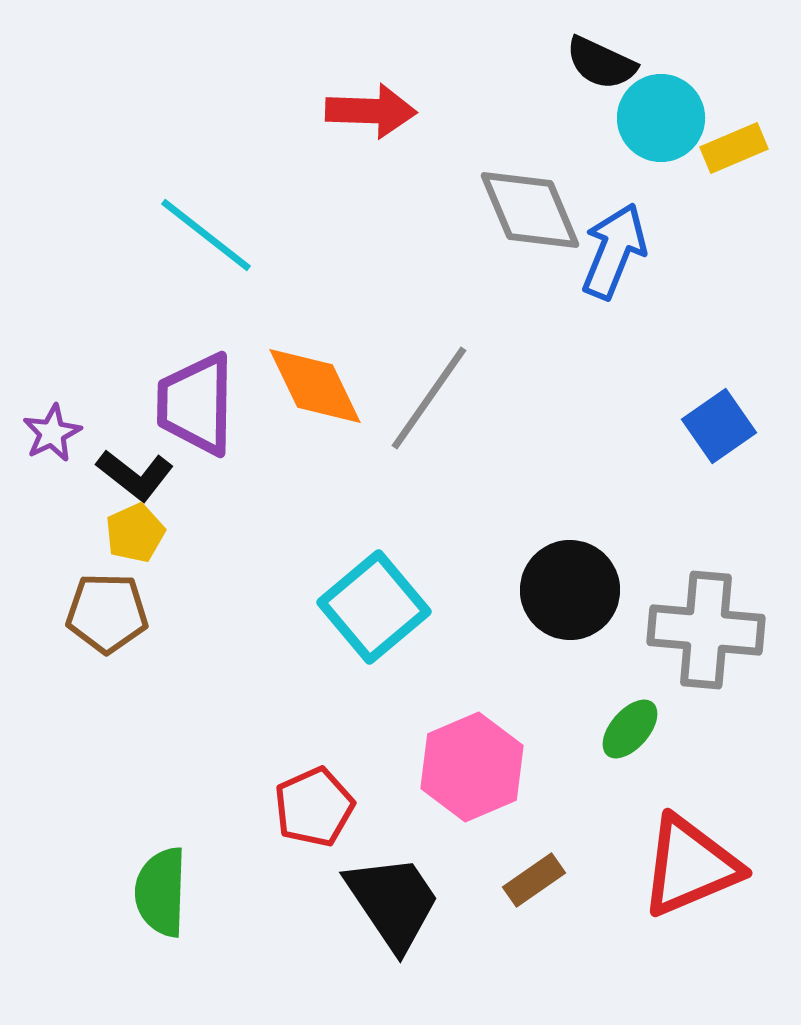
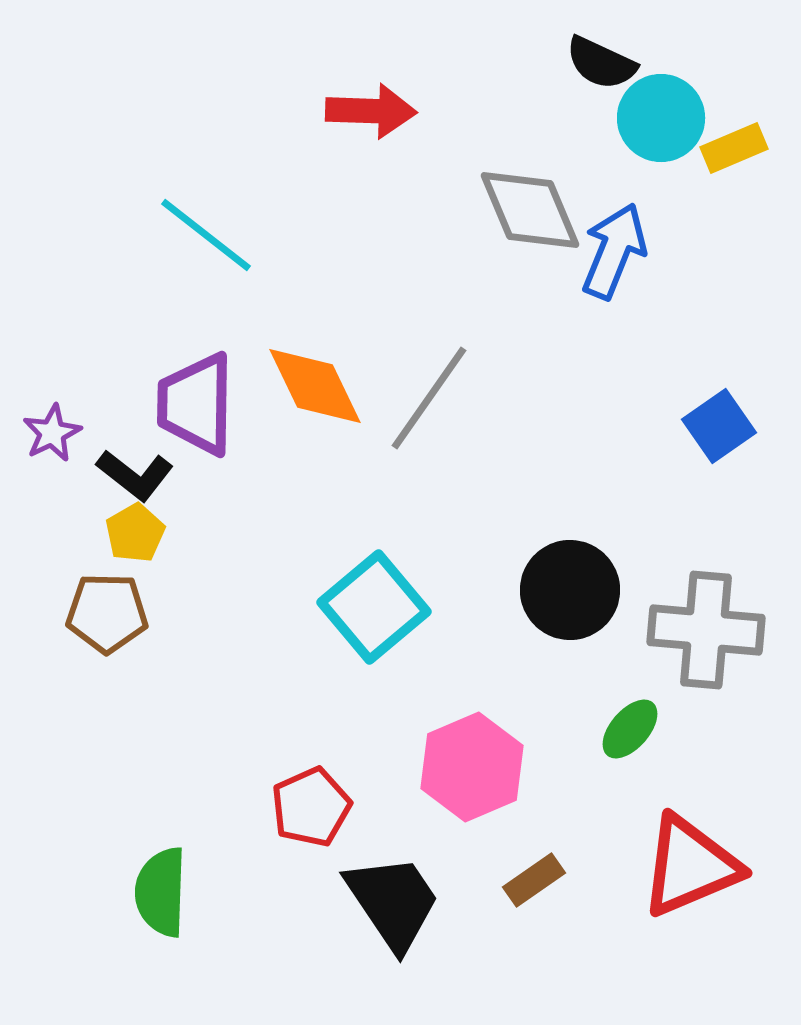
yellow pentagon: rotated 6 degrees counterclockwise
red pentagon: moved 3 px left
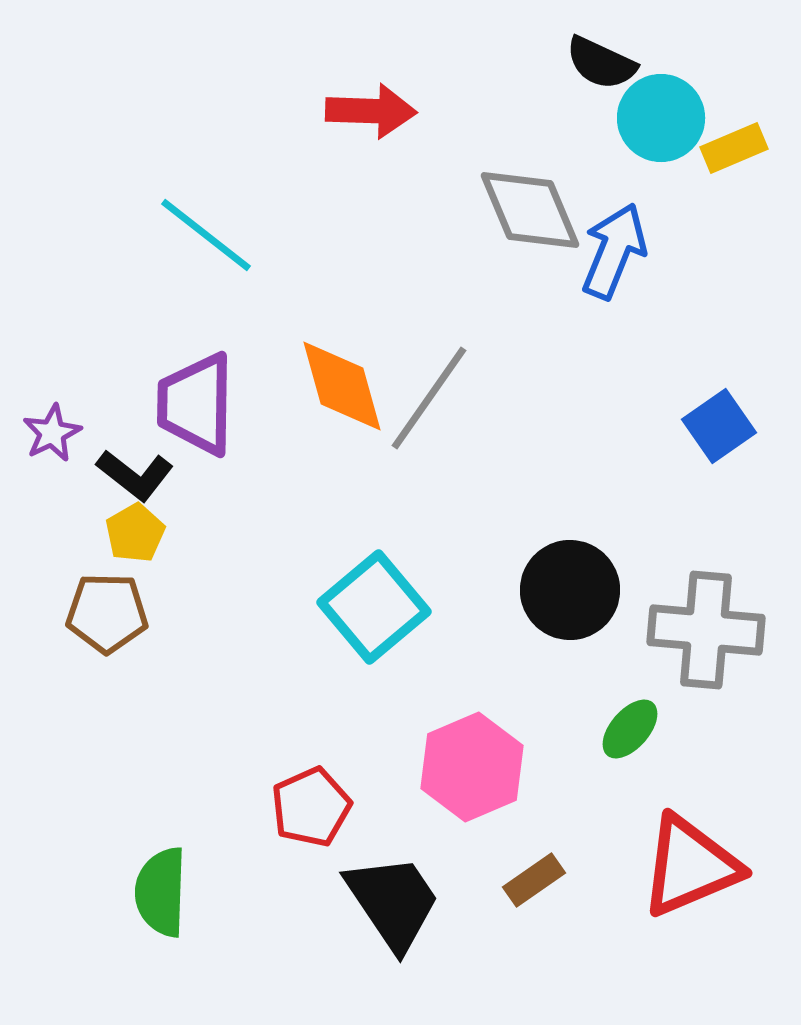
orange diamond: moved 27 px right; rotated 10 degrees clockwise
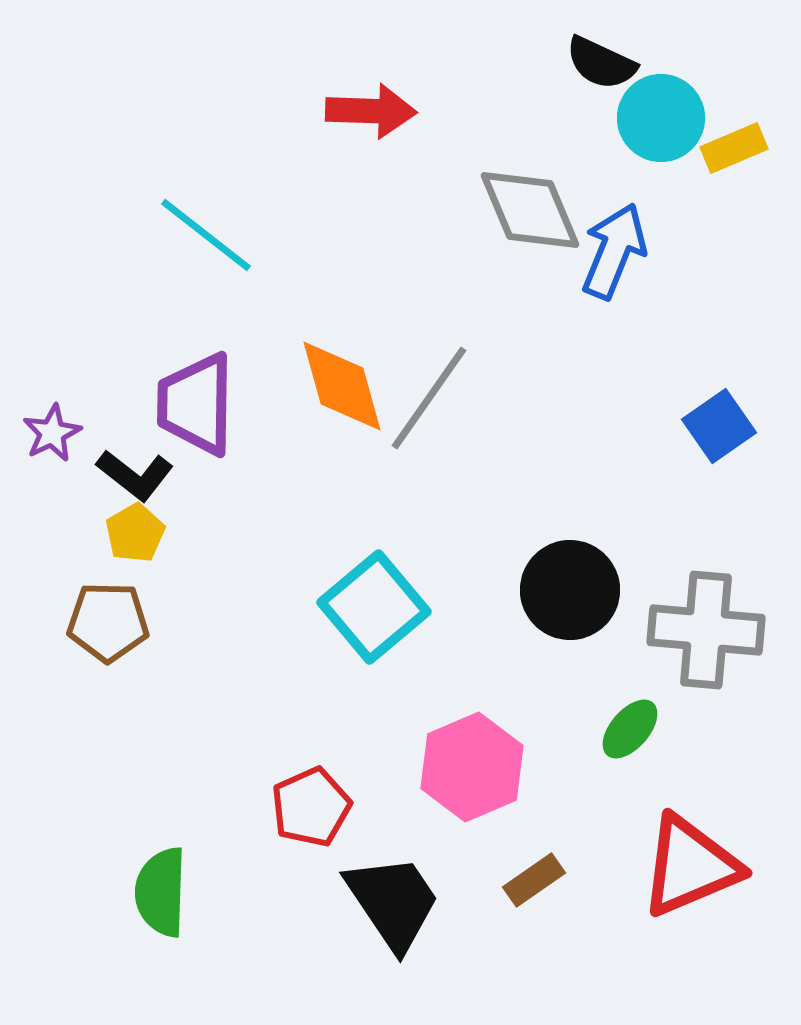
brown pentagon: moved 1 px right, 9 px down
